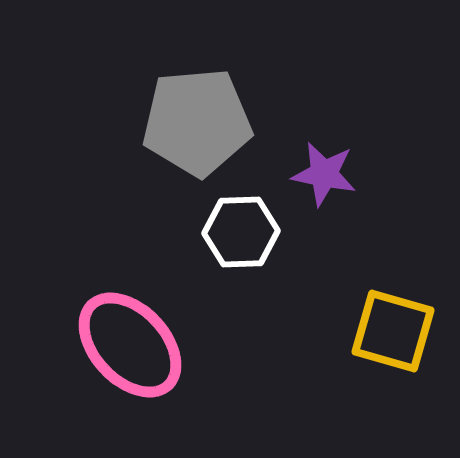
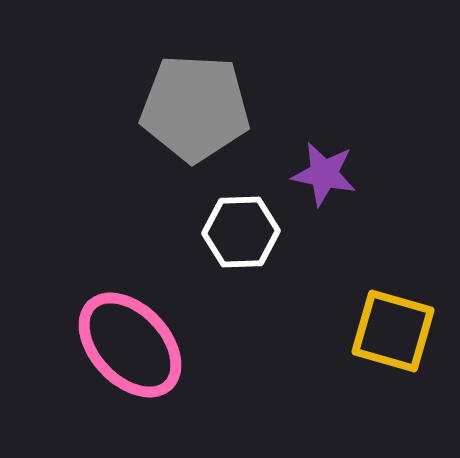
gray pentagon: moved 2 px left, 14 px up; rotated 8 degrees clockwise
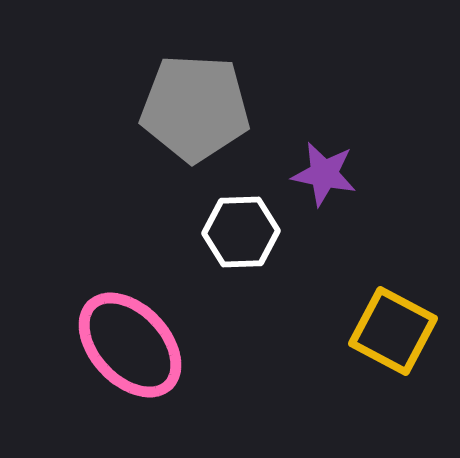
yellow square: rotated 12 degrees clockwise
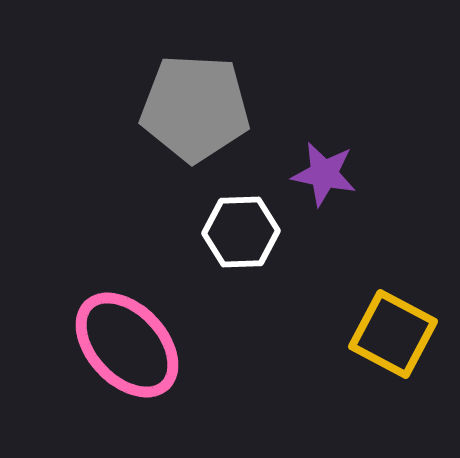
yellow square: moved 3 px down
pink ellipse: moved 3 px left
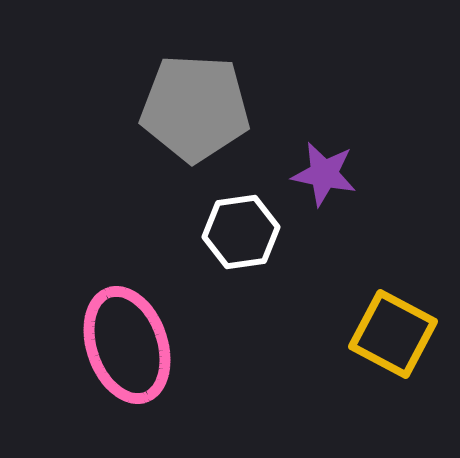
white hexagon: rotated 6 degrees counterclockwise
pink ellipse: rotated 24 degrees clockwise
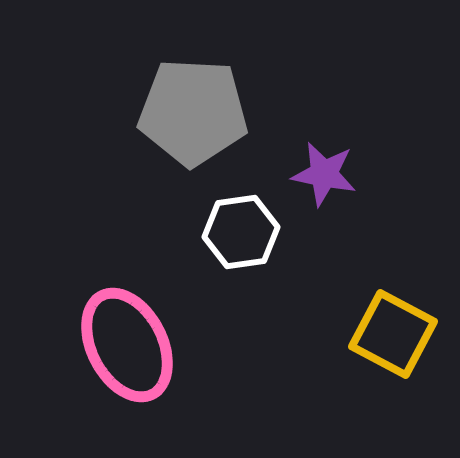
gray pentagon: moved 2 px left, 4 px down
pink ellipse: rotated 8 degrees counterclockwise
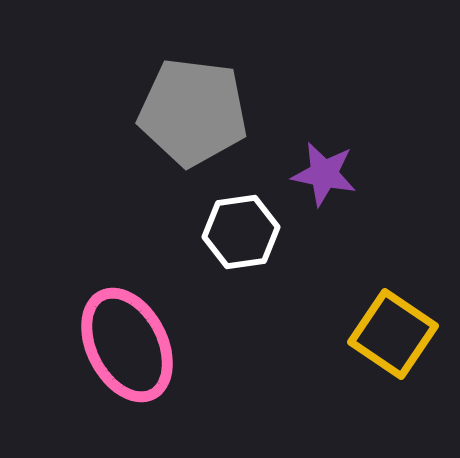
gray pentagon: rotated 4 degrees clockwise
yellow square: rotated 6 degrees clockwise
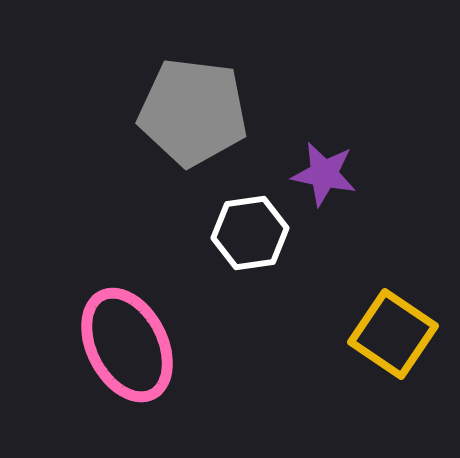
white hexagon: moved 9 px right, 1 px down
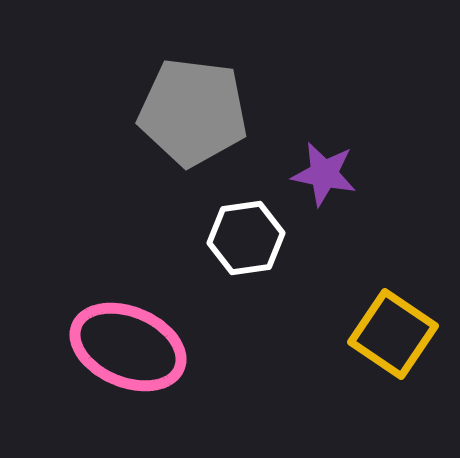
white hexagon: moved 4 px left, 5 px down
pink ellipse: moved 1 px right, 2 px down; rotated 40 degrees counterclockwise
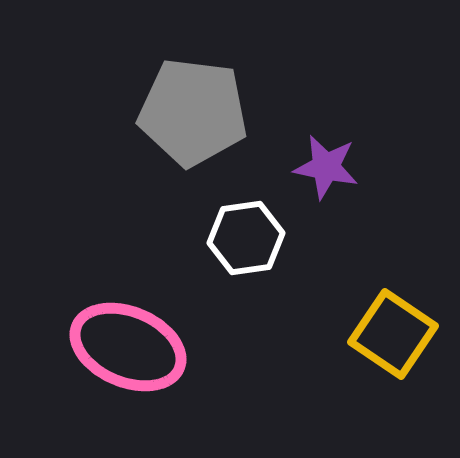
purple star: moved 2 px right, 7 px up
